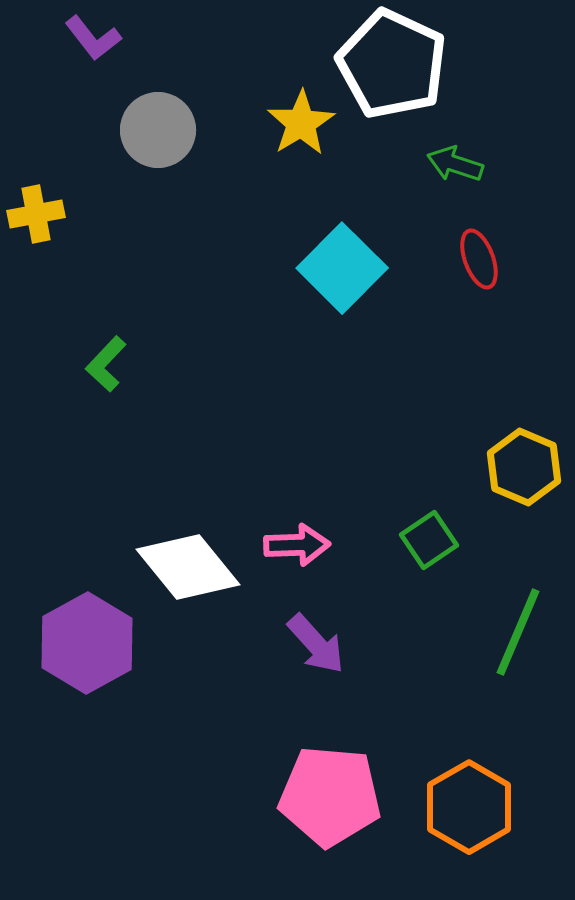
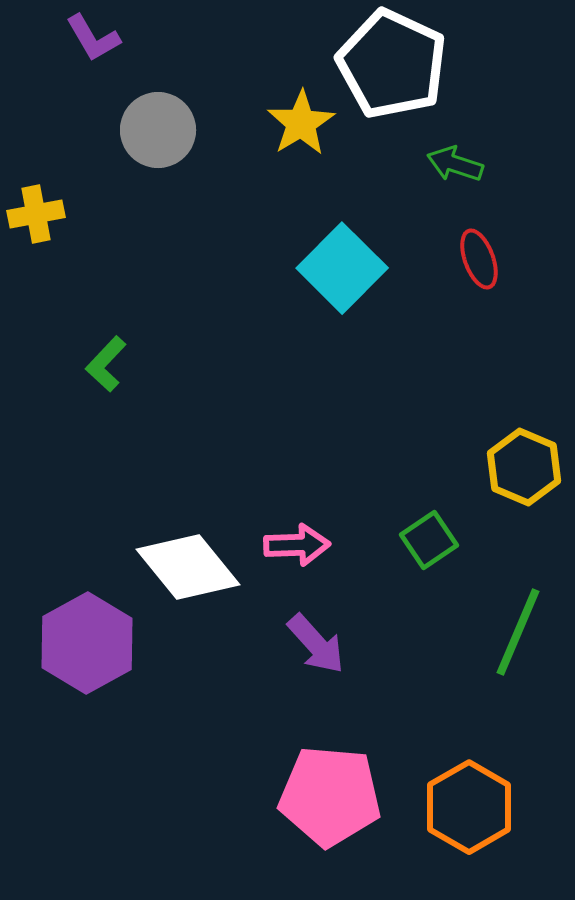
purple L-shape: rotated 8 degrees clockwise
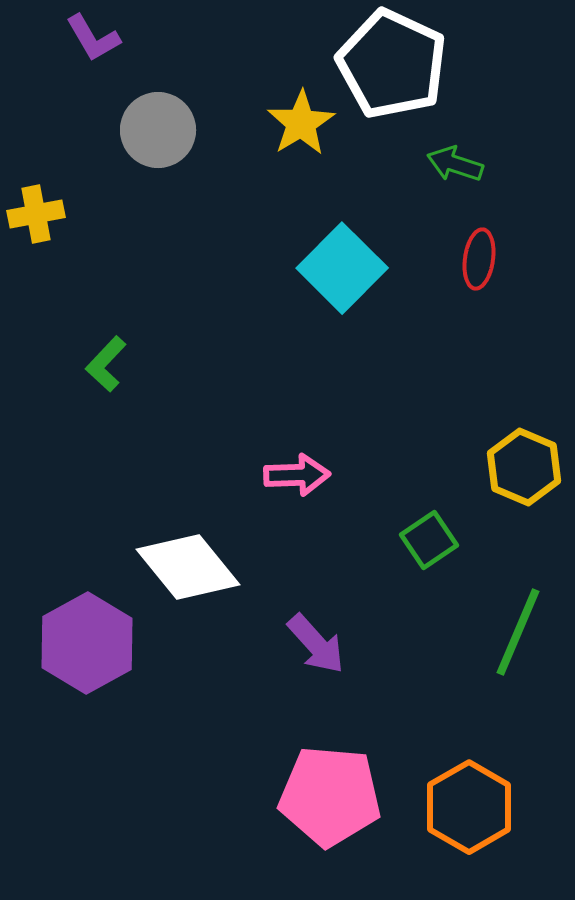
red ellipse: rotated 28 degrees clockwise
pink arrow: moved 70 px up
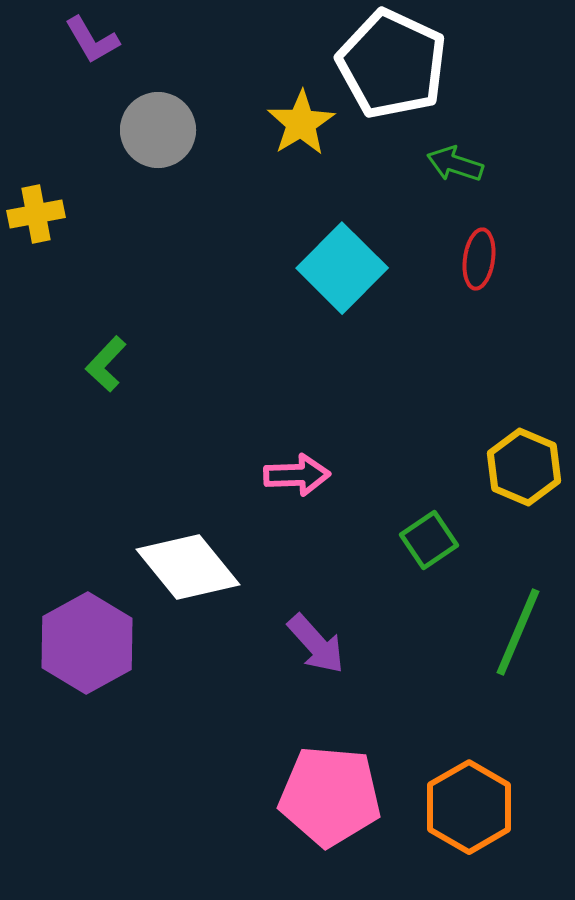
purple L-shape: moved 1 px left, 2 px down
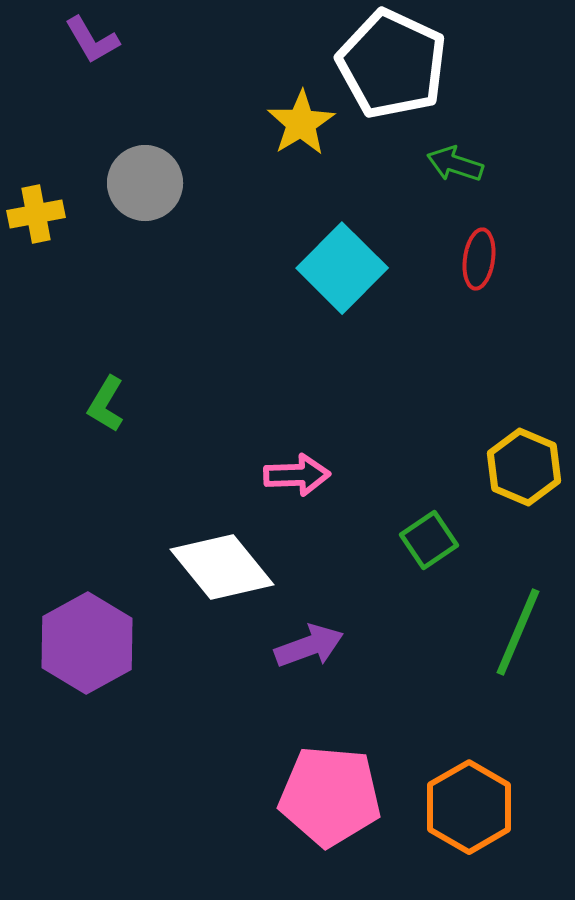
gray circle: moved 13 px left, 53 px down
green L-shape: moved 40 px down; rotated 12 degrees counterclockwise
white diamond: moved 34 px right
purple arrow: moved 7 px left, 2 px down; rotated 68 degrees counterclockwise
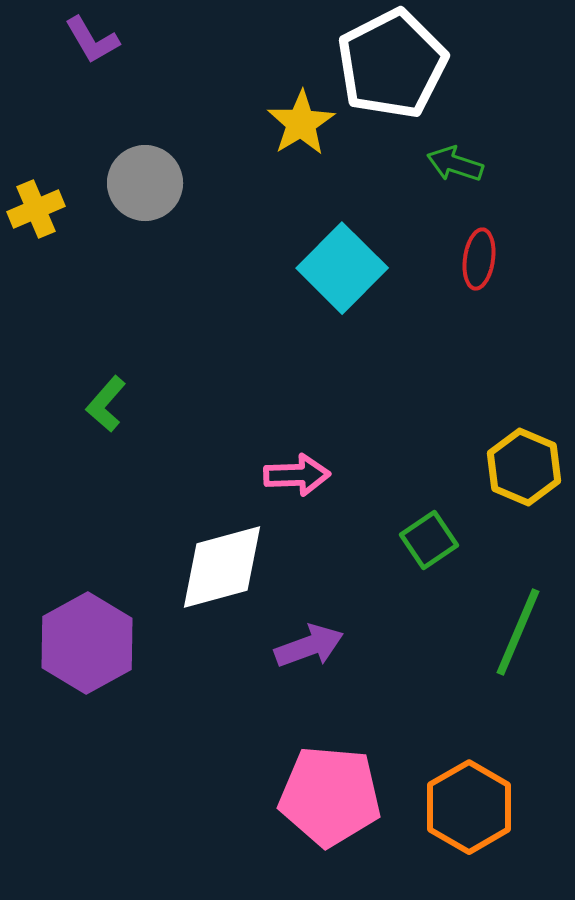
white pentagon: rotated 20 degrees clockwise
yellow cross: moved 5 px up; rotated 12 degrees counterclockwise
green L-shape: rotated 10 degrees clockwise
white diamond: rotated 66 degrees counterclockwise
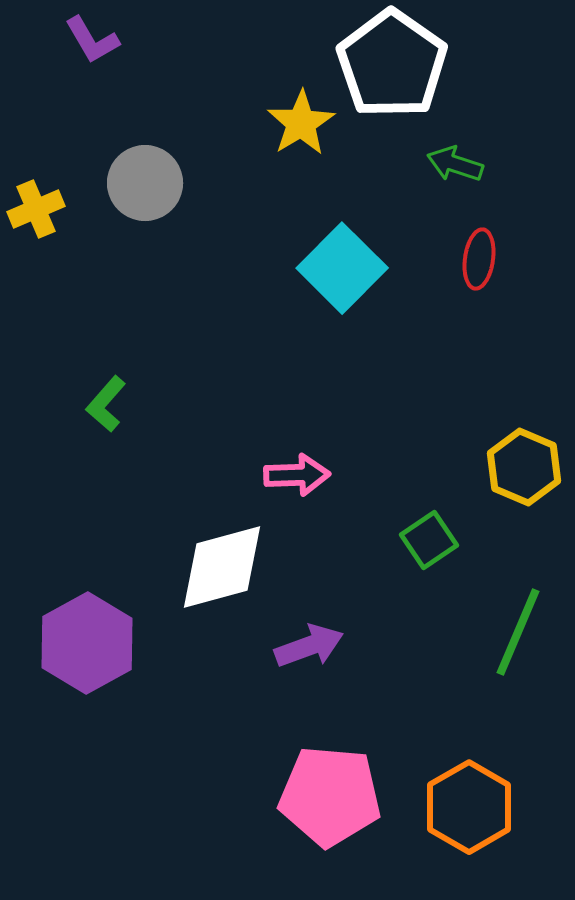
white pentagon: rotated 10 degrees counterclockwise
